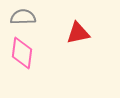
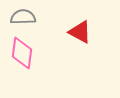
red triangle: moved 2 px right, 1 px up; rotated 40 degrees clockwise
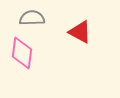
gray semicircle: moved 9 px right, 1 px down
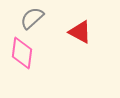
gray semicircle: rotated 40 degrees counterclockwise
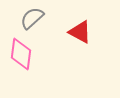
pink diamond: moved 1 px left, 1 px down
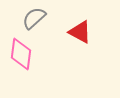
gray semicircle: moved 2 px right
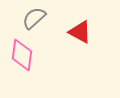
pink diamond: moved 1 px right, 1 px down
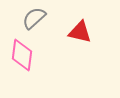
red triangle: rotated 15 degrees counterclockwise
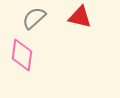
red triangle: moved 15 px up
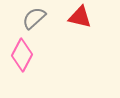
pink diamond: rotated 20 degrees clockwise
